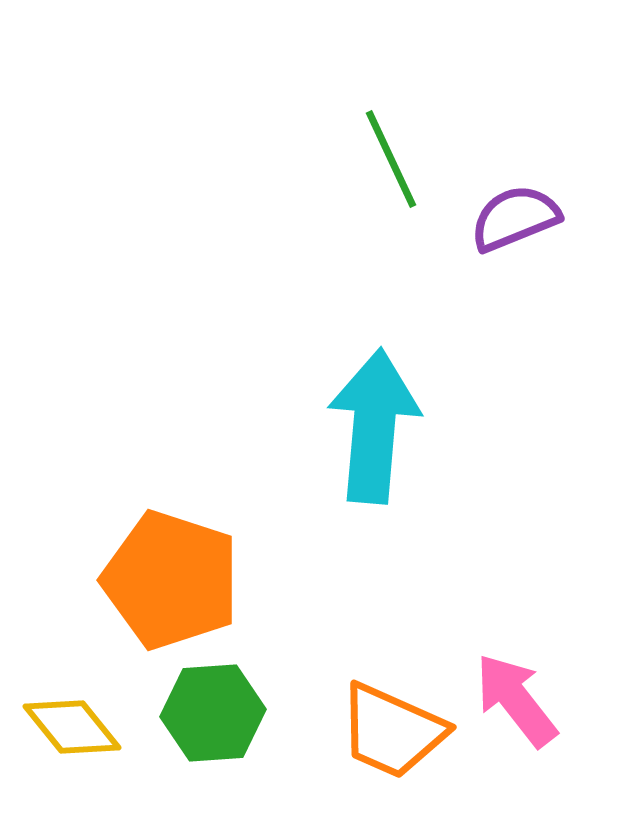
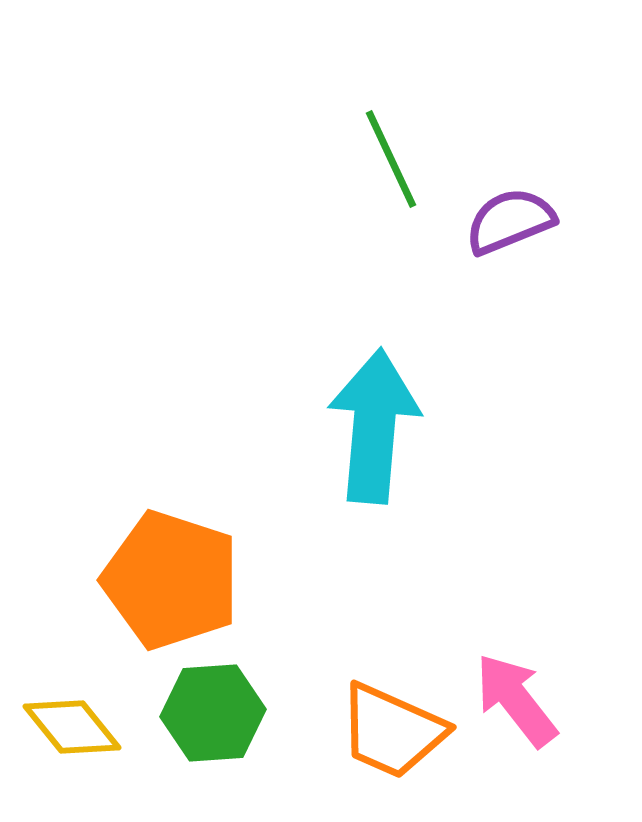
purple semicircle: moved 5 px left, 3 px down
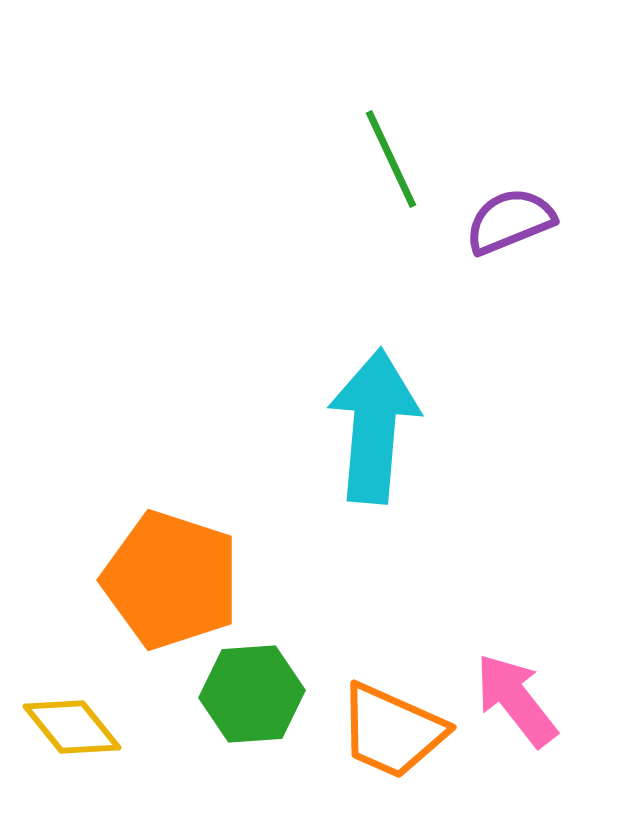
green hexagon: moved 39 px right, 19 px up
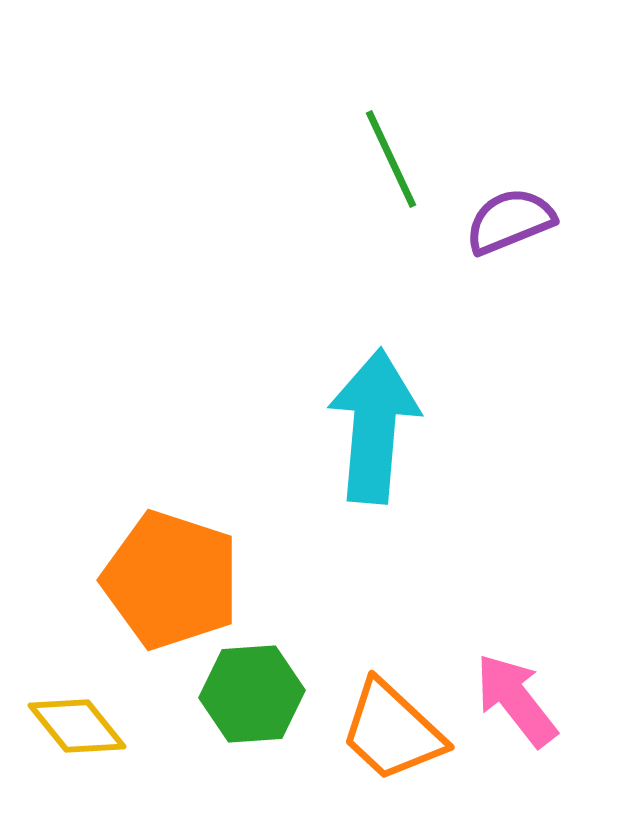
yellow diamond: moved 5 px right, 1 px up
orange trapezoid: rotated 19 degrees clockwise
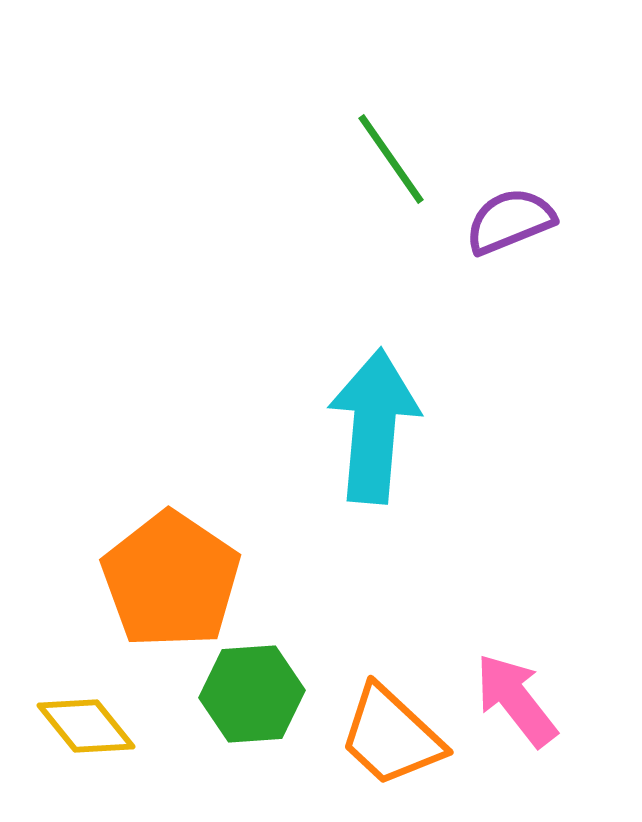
green line: rotated 10 degrees counterclockwise
orange pentagon: rotated 16 degrees clockwise
yellow diamond: moved 9 px right
orange trapezoid: moved 1 px left, 5 px down
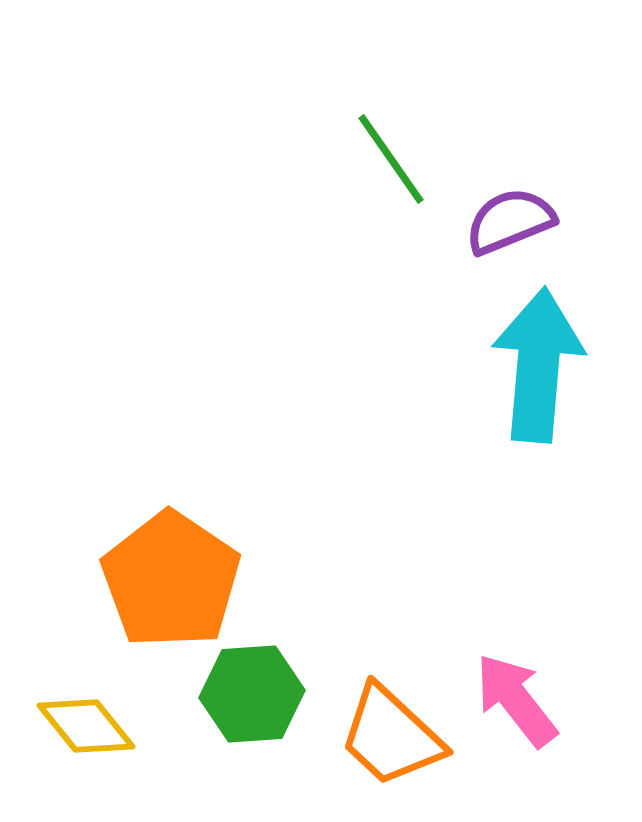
cyan arrow: moved 164 px right, 61 px up
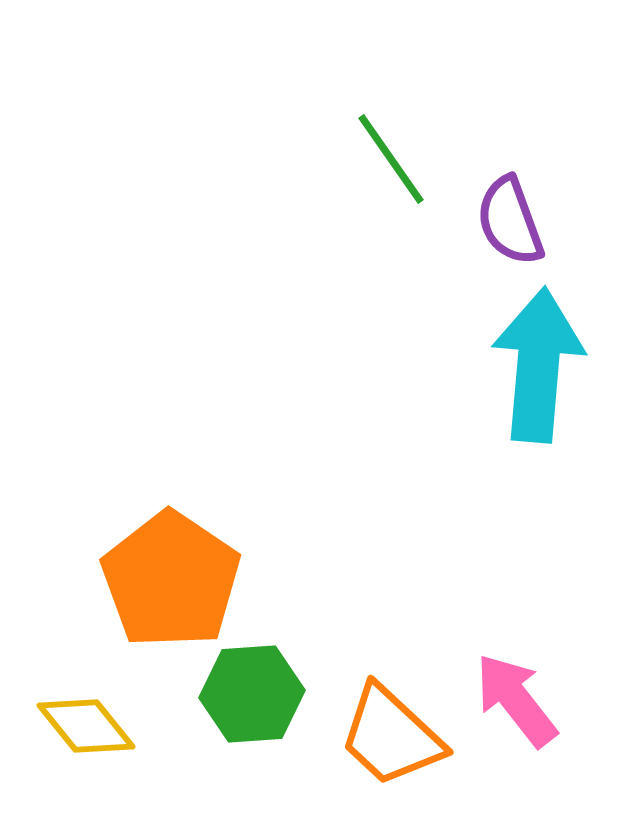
purple semicircle: rotated 88 degrees counterclockwise
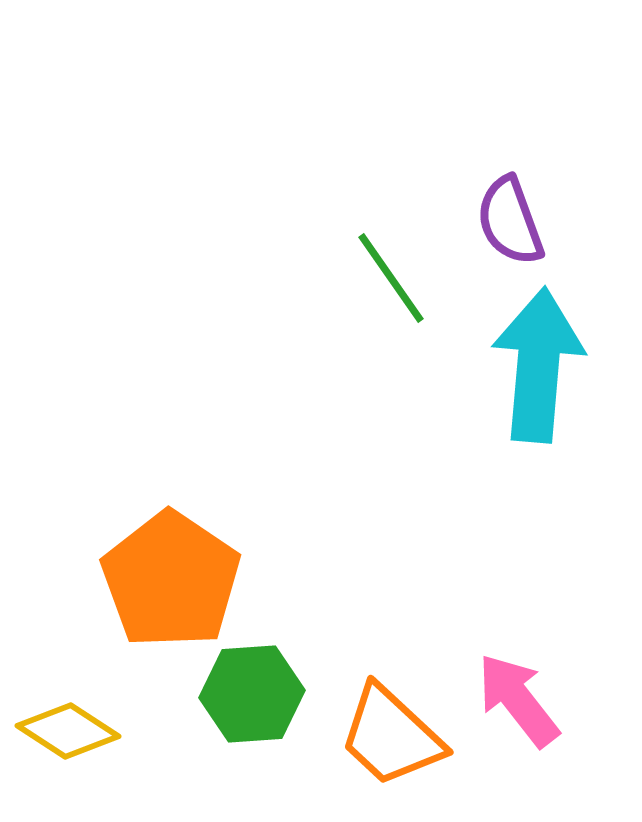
green line: moved 119 px down
pink arrow: moved 2 px right
yellow diamond: moved 18 px left, 5 px down; rotated 18 degrees counterclockwise
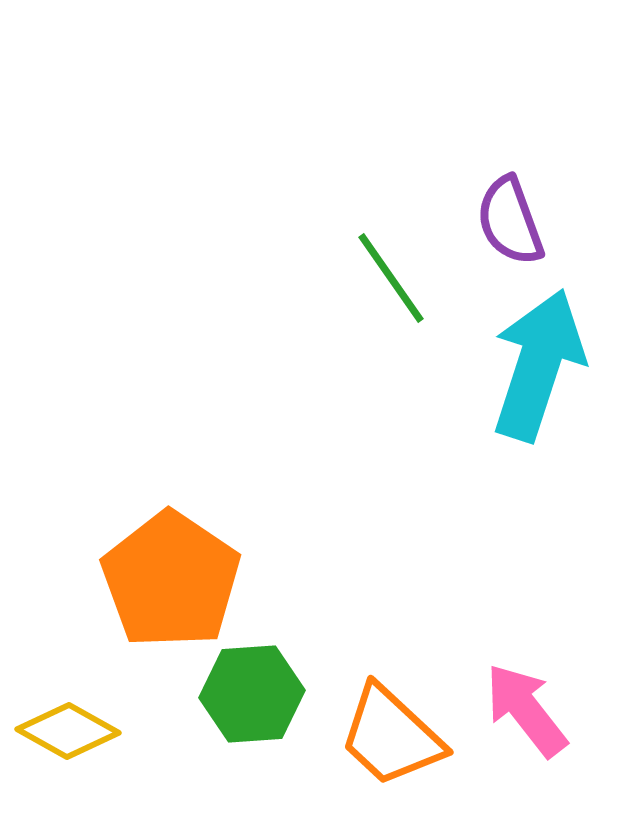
cyan arrow: rotated 13 degrees clockwise
pink arrow: moved 8 px right, 10 px down
yellow diamond: rotated 4 degrees counterclockwise
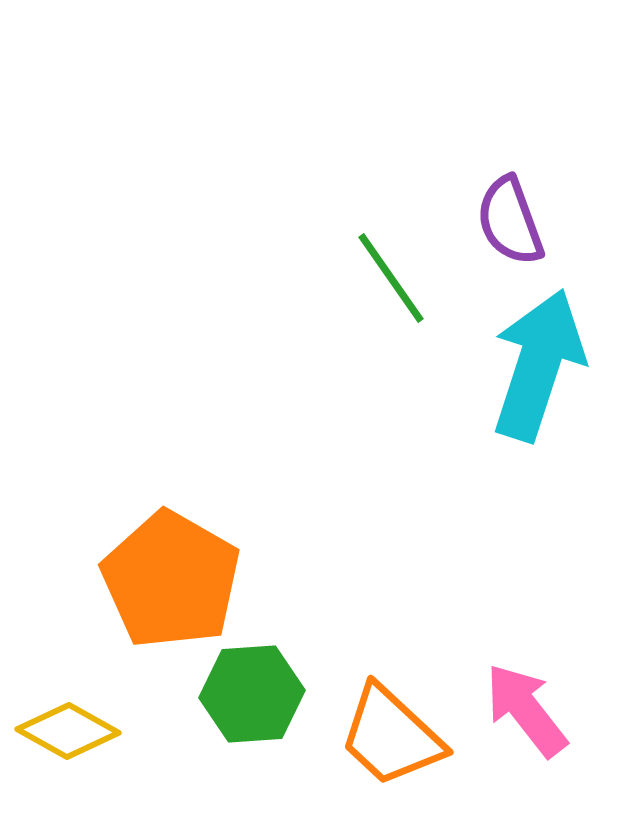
orange pentagon: rotated 4 degrees counterclockwise
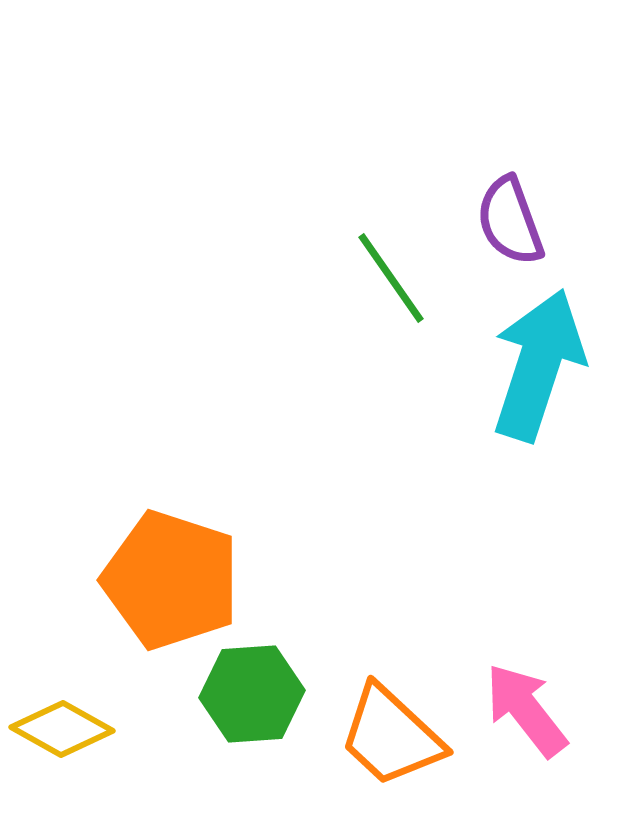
orange pentagon: rotated 12 degrees counterclockwise
yellow diamond: moved 6 px left, 2 px up
